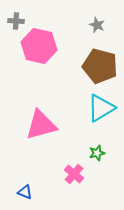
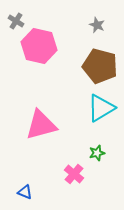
gray cross: rotated 28 degrees clockwise
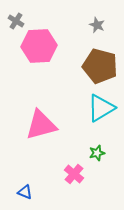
pink hexagon: rotated 16 degrees counterclockwise
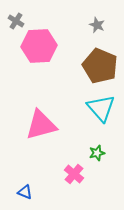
brown pentagon: rotated 8 degrees clockwise
cyan triangle: rotated 40 degrees counterclockwise
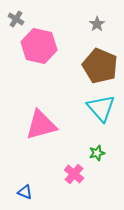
gray cross: moved 2 px up
gray star: moved 1 px up; rotated 14 degrees clockwise
pink hexagon: rotated 16 degrees clockwise
